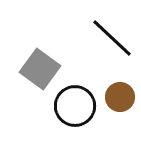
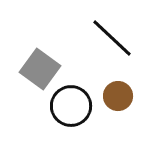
brown circle: moved 2 px left, 1 px up
black circle: moved 4 px left
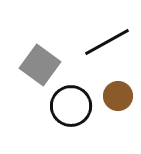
black line: moved 5 px left, 4 px down; rotated 72 degrees counterclockwise
gray square: moved 4 px up
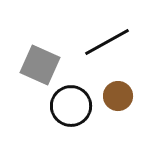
gray square: rotated 12 degrees counterclockwise
